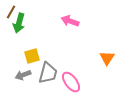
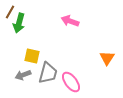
brown line: moved 1 px left
yellow square: rotated 28 degrees clockwise
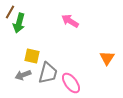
pink arrow: rotated 12 degrees clockwise
pink ellipse: moved 1 px down
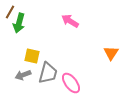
orange triangle: moved 4 px right, 5 px up
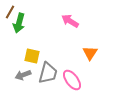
orange triangle: moved 21 px left
pink ellipse: moved 1 px right, 3 px up
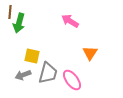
brown line: rotated 24 degrees counterclockwise
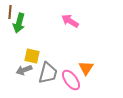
orange triangle: moved 4 px left, 15 px down
gray arrow: moved 1 px right, 5 px up
pink ellipse: moved 1 px left
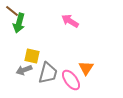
brown line: moved 2 px right, 1 px up; rotated 56 degrees counterclockwise
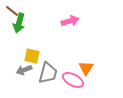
pink arrow: rotated 132 degrees clockwise
pink ellipse: moved 2 px right; rotated 25 degrees counterclockwise
